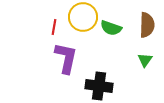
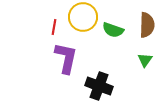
green semicircle: moved 2 px right, 2 px down
black cross: rotated 12 degrees clockwise
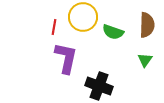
green semicircle: moved 2 px down
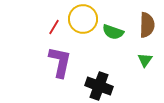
yellow circle: moved 2 px down
red line: rotated 21 degrees clockwise
purple L-shape: moved 6 px left, 4 px down
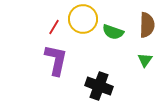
purple L-shape: moved 4 px left, 2 px up
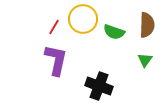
green semicircle: moved 1 px right
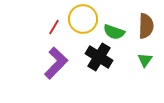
brown semicircle: moved 1 px left, 1 px down
purple L-shape: moved 3 px down; rotated 32 degrees clockwise
black cross: moved 29 px up; rotated 12 degrees clockwise
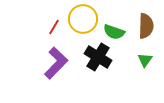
black cross: moved 1 px left
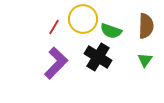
green semicircle: moved 3 px left, 1 px up
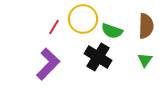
green semicircle: moved 1 px right
purple L-shape: moved 8 px left, 1 px down
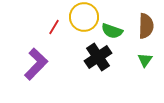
yellow circle: moved 1 px right, 2 px up
black cross: rotated 24 degrees clockwise
purple L-shape: moved 12 px left
